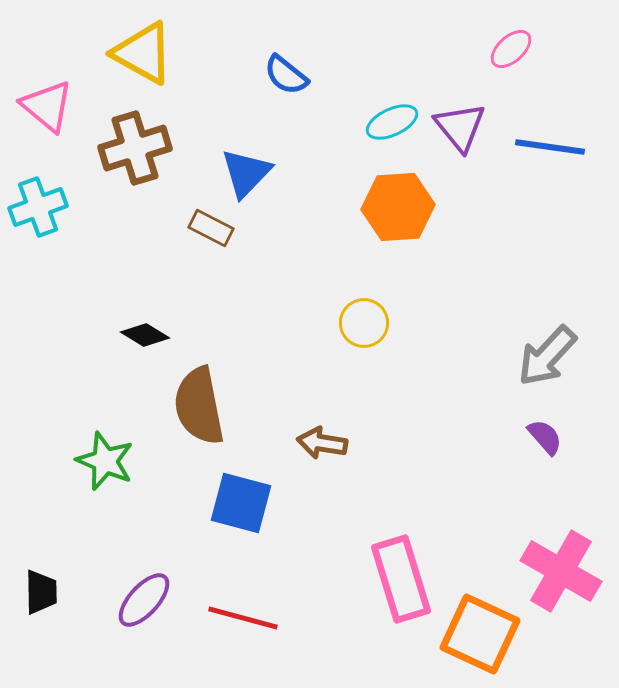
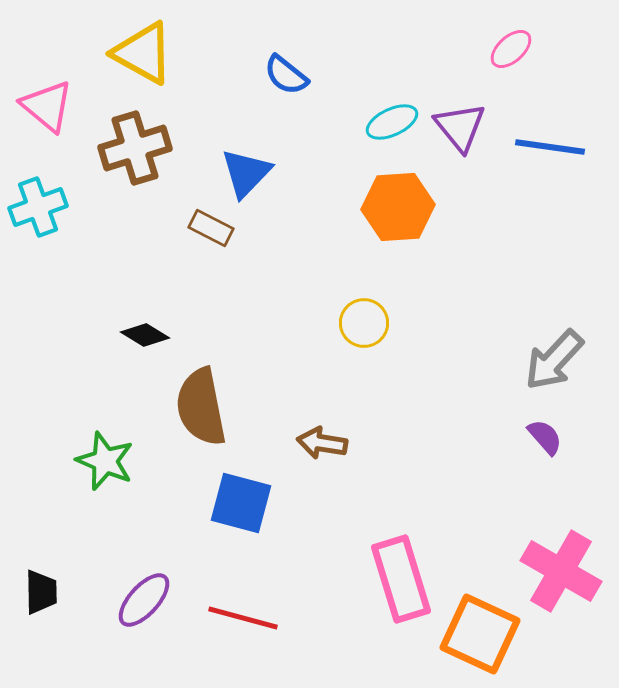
gray arrow: moved 7 px right, 4 px down
brown semicircle: moved 2 px right, 1 px down
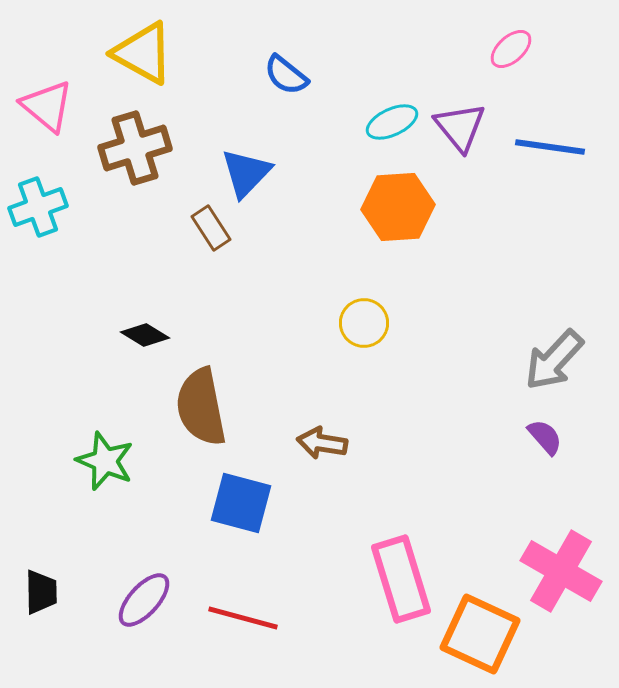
brown rectangle: rotated 30 degrees clockwise
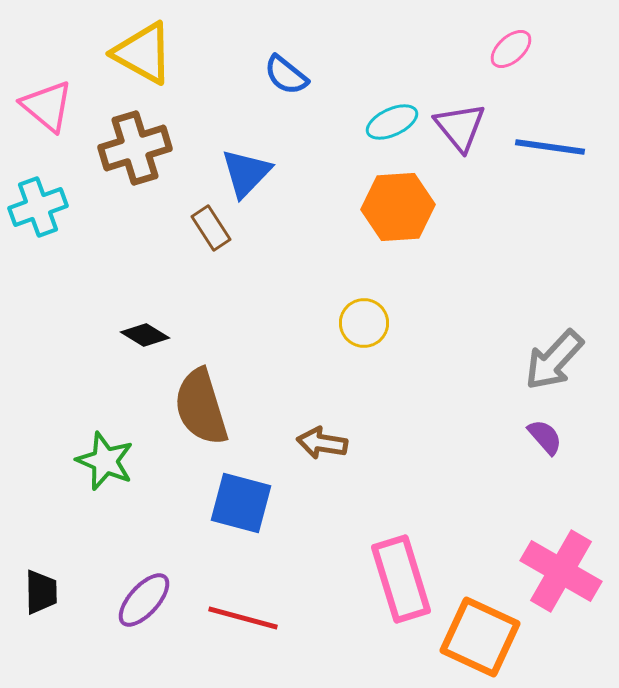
brown semicircle: rotated 6 degrees counterclockwise
orange square: moved 3 px down
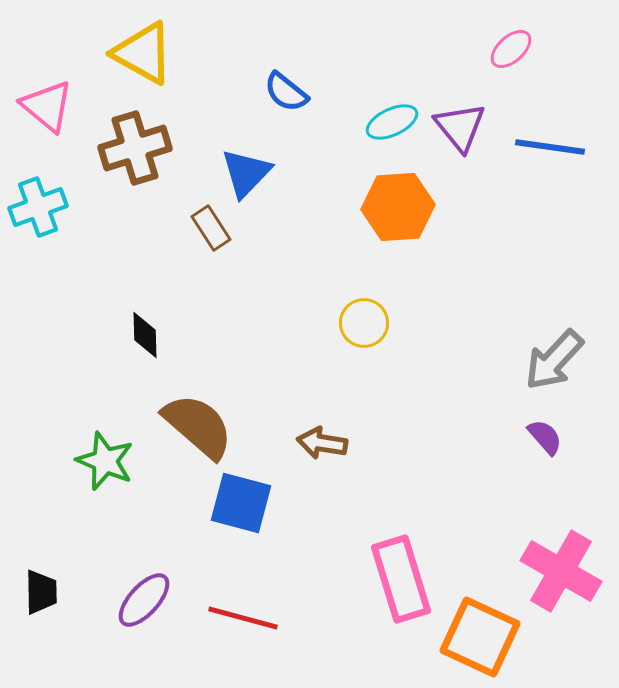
blue semicircle: moved 17 px down
black diamond: rotated 57 degrees clockwise
brown semicircle: moved 3 px left, 19 px down; rotated 148 degrees clockwise
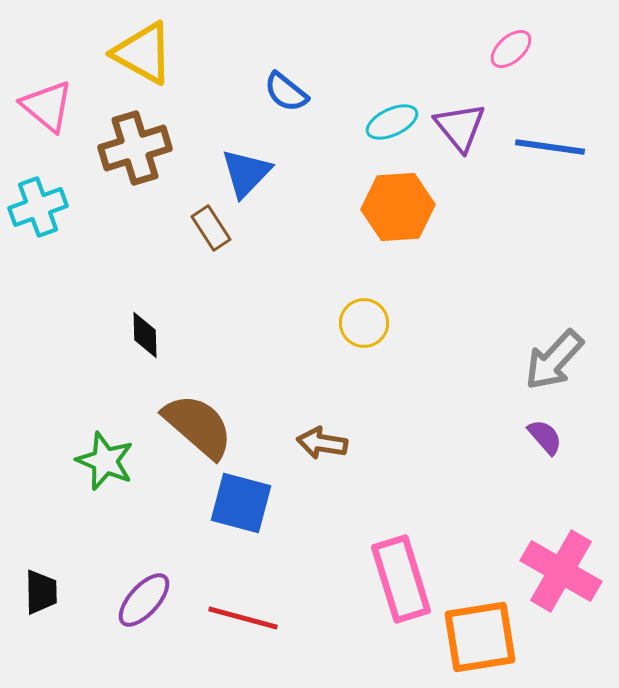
orange square: rotated 34 degrees counterclockwise
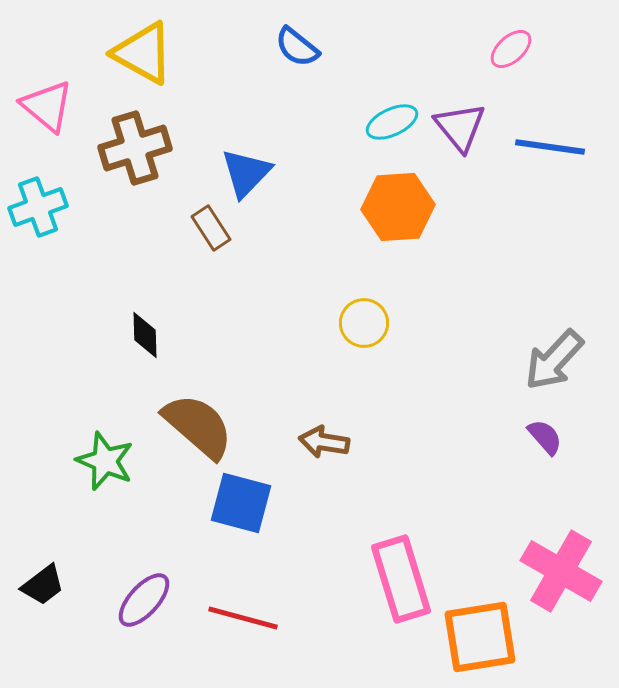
blue semicircle: moved 11 px right, 45 px up
brown arrow: moved 2 px right, 1 px up
black trapezoid: moved 2 px right, 7 px up; rotated 54 degrees clockwise
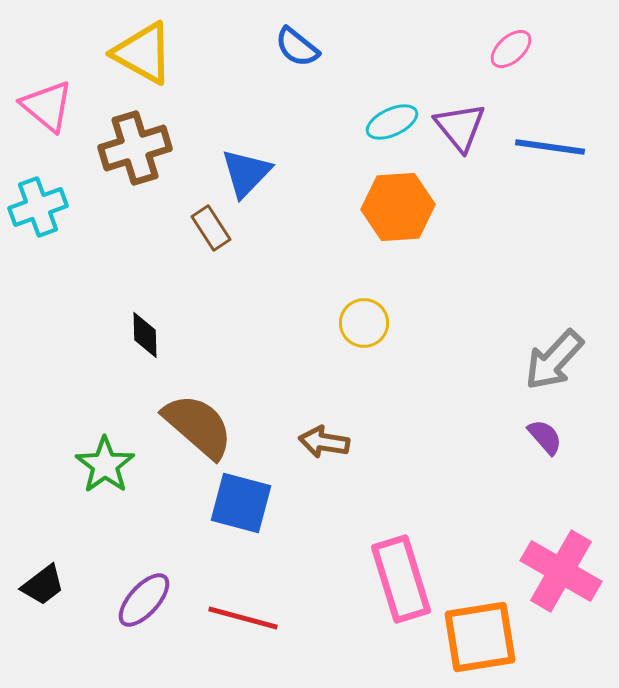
green star: moved 4 px down; rotated 14 degrees clockwise
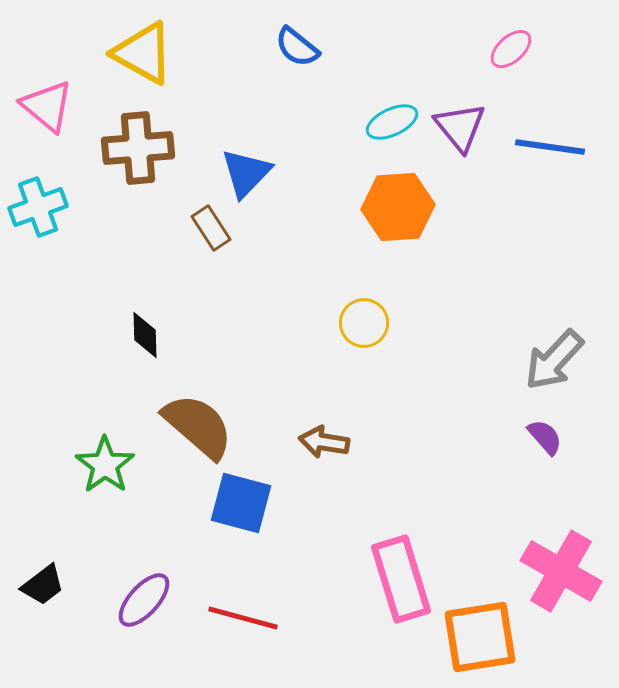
brown cross: moved 3 px right; rotated 12 degrees clockwise
